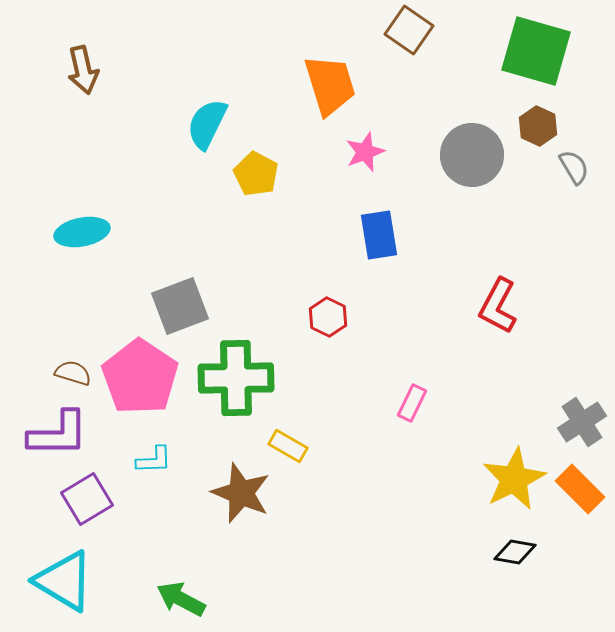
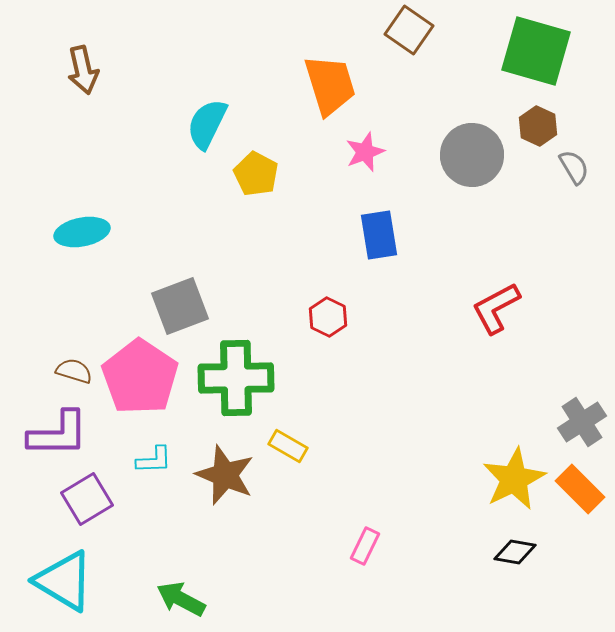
red L-shape: moved 2 px left, 2 px down; rotated 34 degrees clockwise
brown semicircle: moved 1 px right, 2 px up
pink rectangle: moved 47 px left, 143 px down
brown star: moved 16 px left, 18 px up
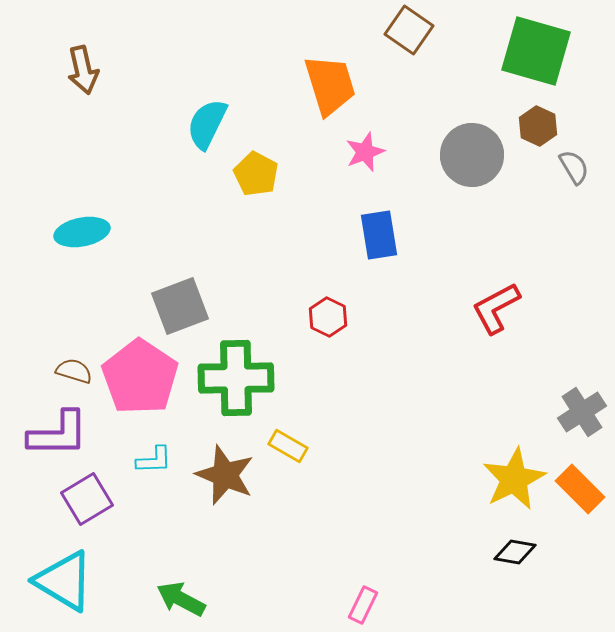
gray cross: moved 10 px up
pink rectangle: moved 2 px left, 59 px down
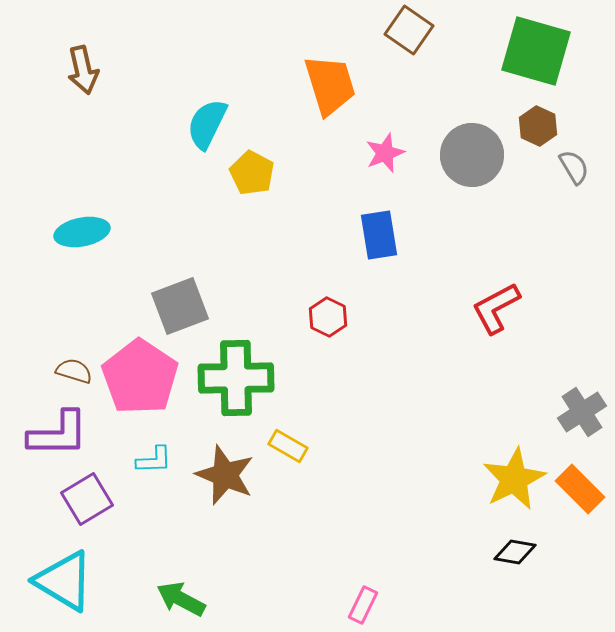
pink star: moved 20 px right, 1 px down
yellow pentagon: moved 4 px left, 1 px up
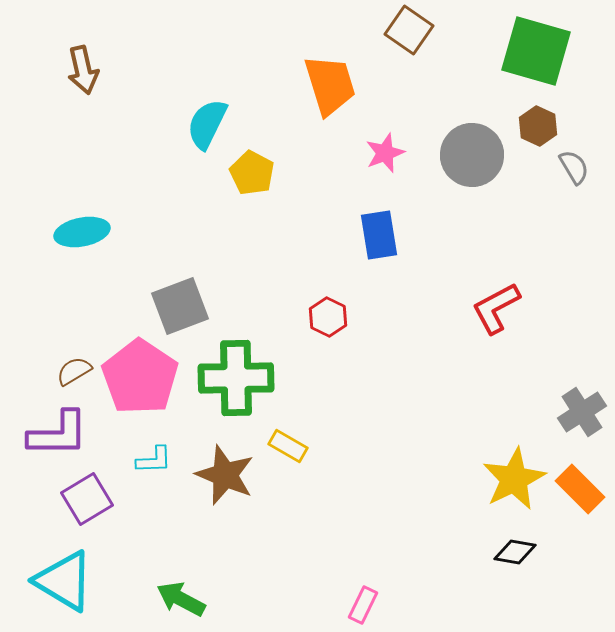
brown semicircle: rotated 48 degrees counterclockwise
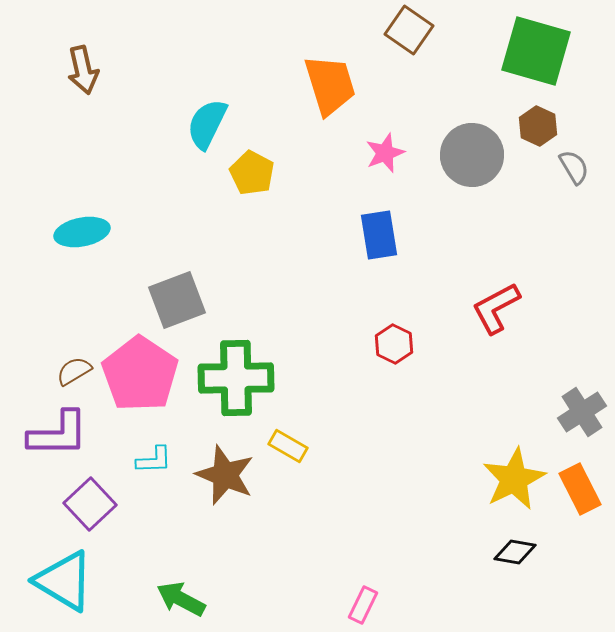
gray square: moved 3 px left, 6 px up
red hexagon: moved 66 px right, 27 px down
pink pentagon: moved 3 px up
orange rectangle: rotated 18 degrees clockwise
purple square: moved 3 px right, 5 px down; rotated 12 degrees counterclockwise
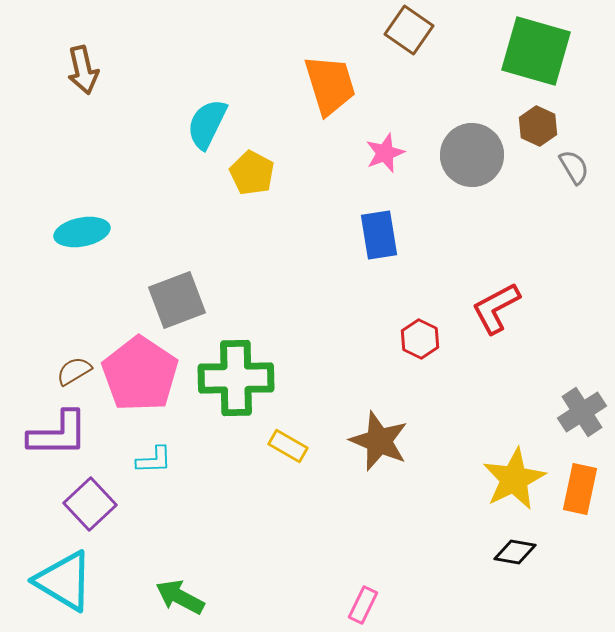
red hexagon: moved 26 px right, 5 px up
brown star: moved 154 px right, 34 px up
orange rectangle: rotated 39 degrees clockwise
green arrow: moved 1 px left, 2 px up
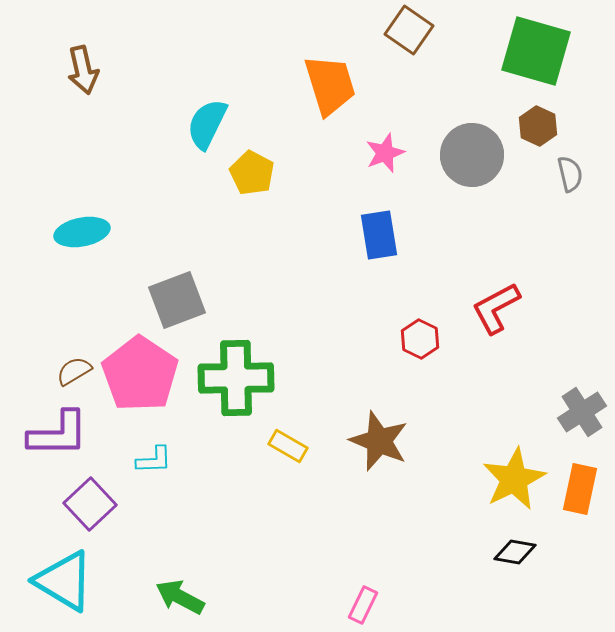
gray semicircle: moved 4 px left, 7 px down; rotated 18 degrees clockwise
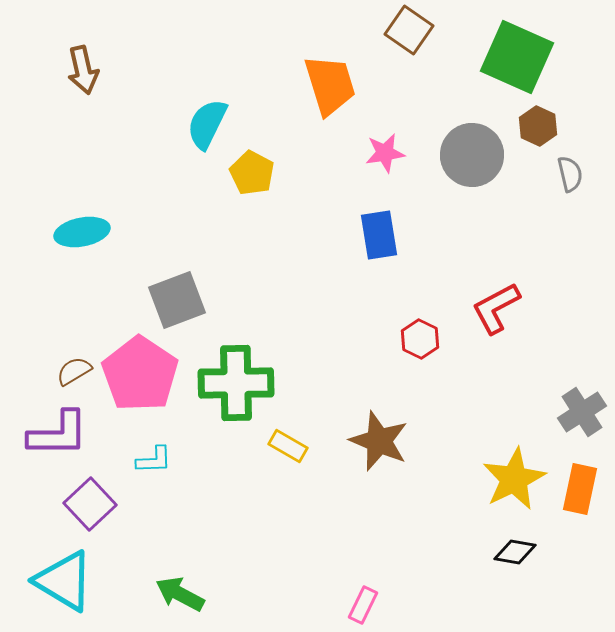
green square: moved 19 px left, 6 px down; rotated 8 degrees clockwise
pink star: rotated 12 degrees clockwise
green cross: moved 5 px down
green arrow: moved 3 px up
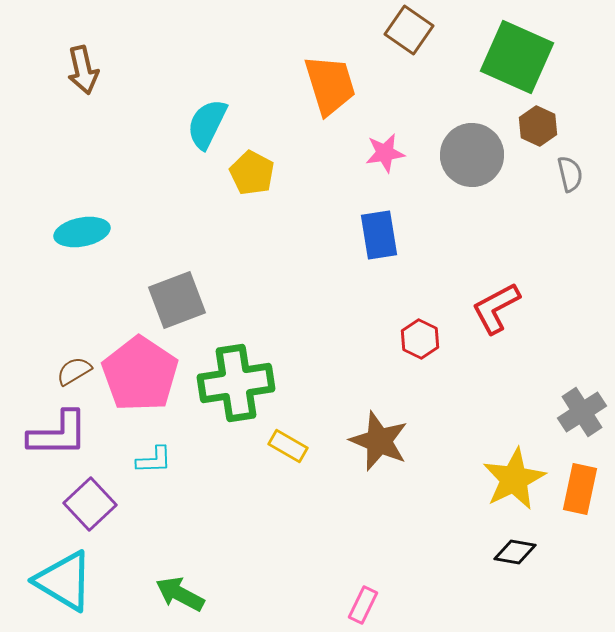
green cross: rotated 8 degrees counterclockwise
